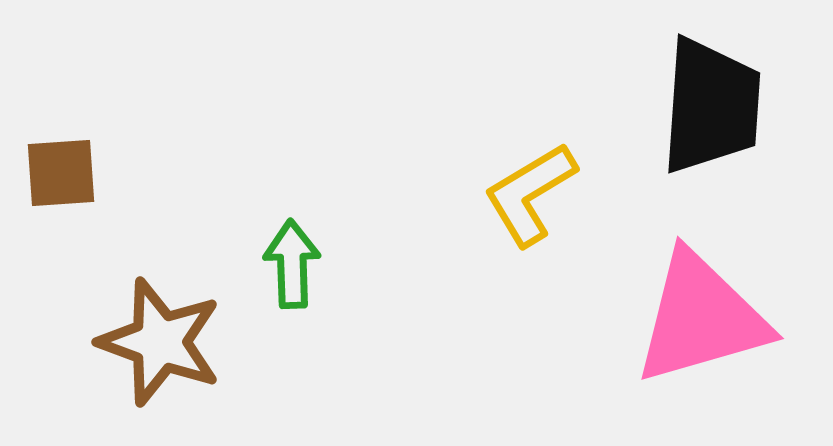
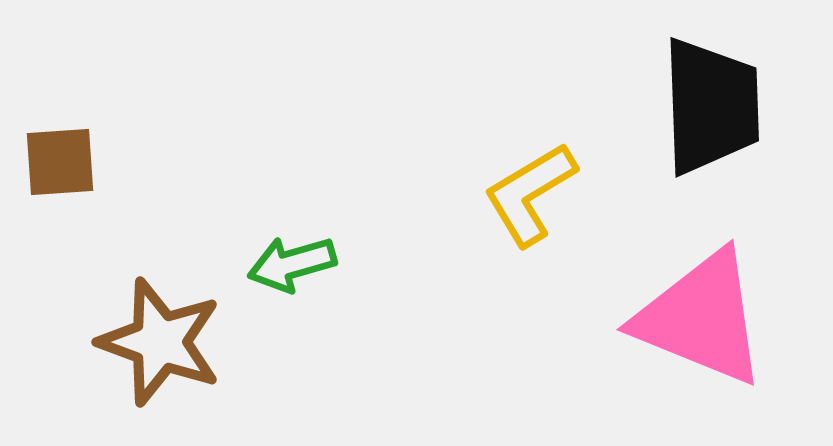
black trapezoid: rotated 6 degrees counterclockwise
brown square: moved 1 px left, 11 px up
green arrow: rotated 104 degrees counterclockwise
pink triangle: rotated 38 degrees clockwise
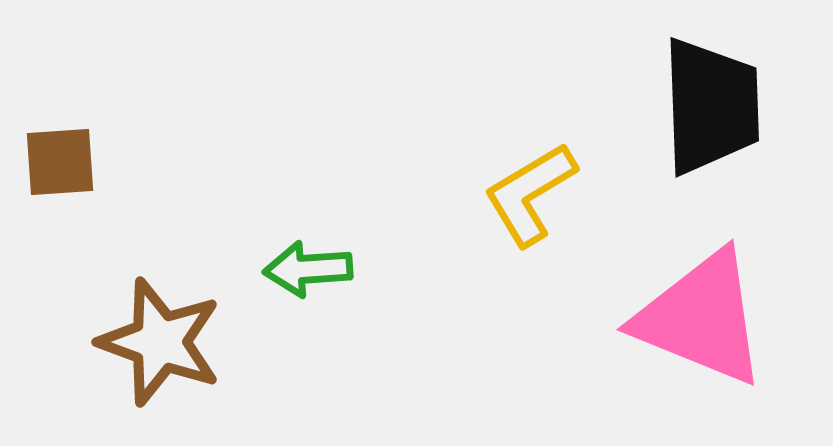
green arrow: moved 16 px right, 5 px down; rotated 12 degrees clockwise
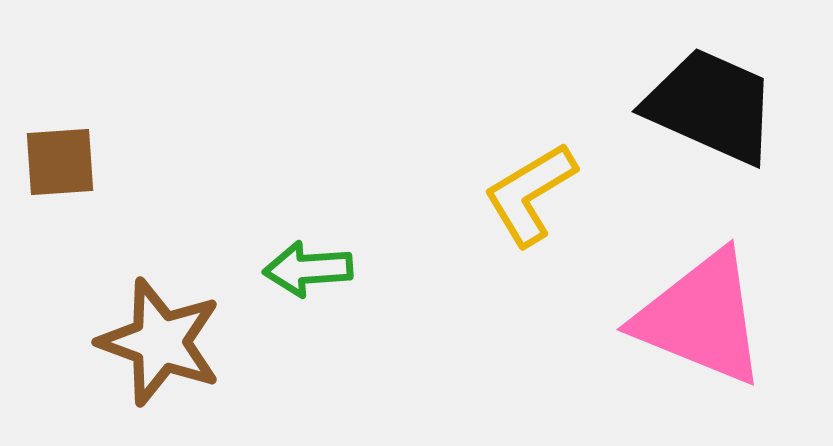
black trapezoid: rotated 64 degrees counterclockwise
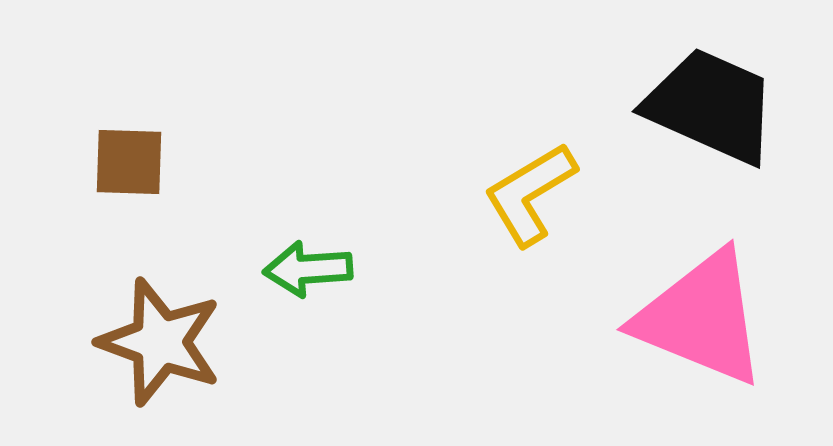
brown square: moved 69 px right; rotated 6 degrees clockwise
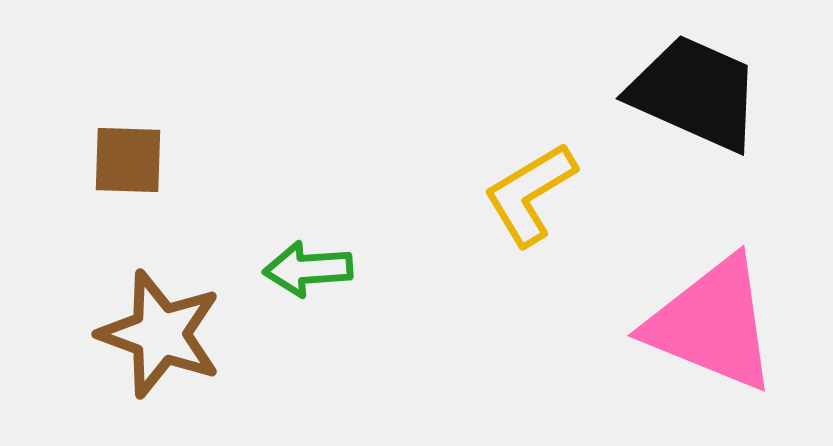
black trapezoid: moved 16 px left, 13 px up
brown square: moved 1 px left, 2 px up
pink triangle: moved 11 px right, 6 px down
brown star: moved 8 px up
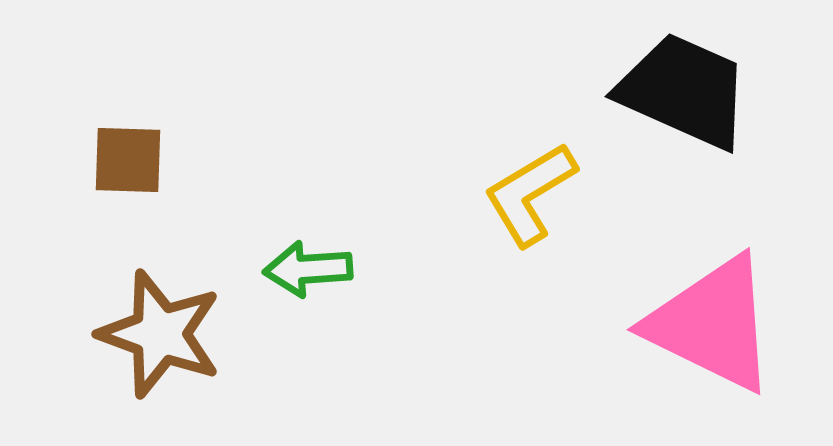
black trapezoid: moved 11 px left, 2 px up
pink triangle: rotated 4 degrees clockwise
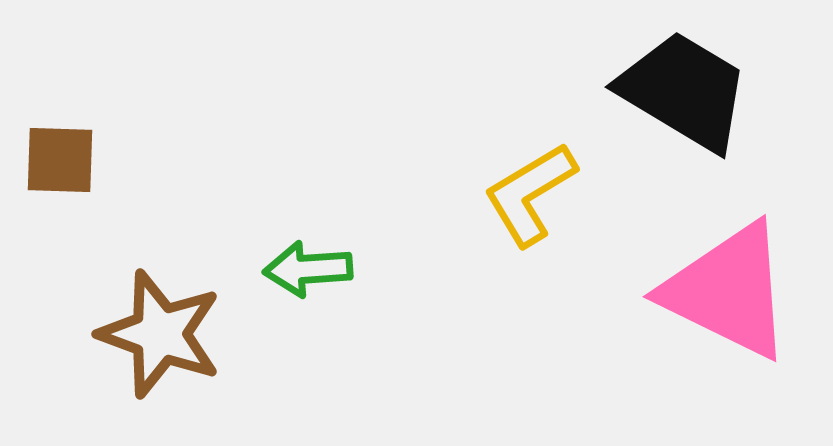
black trapezoid: rotated 7 degrees clockwise
brown square: moved 68 px left
pink triangle: moved 16 px right, 33 px up
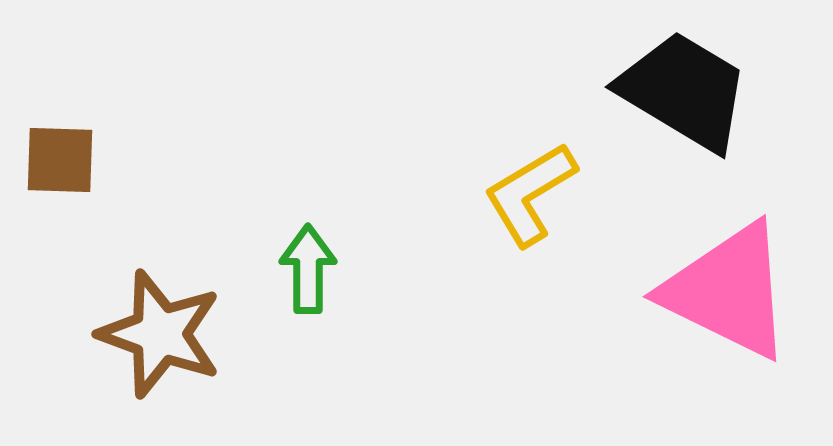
green arrow: rotated 94 degrees clockwise
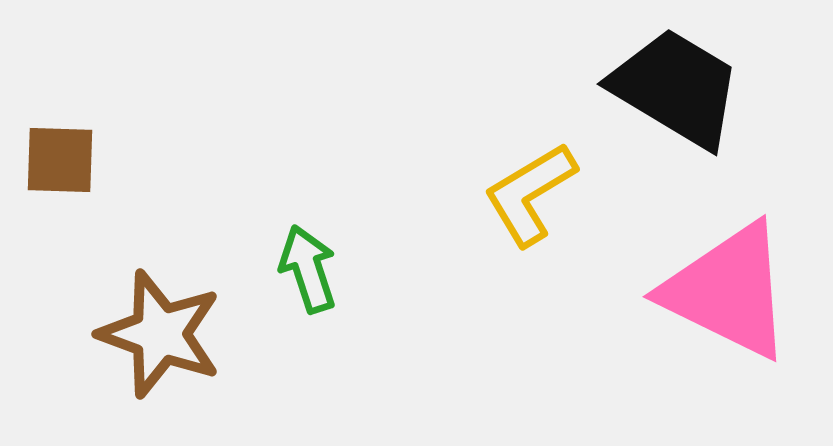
black trapezoid: moved 8 px left, 3 px up
green arrow: rotated 18 degrees counterclockwise
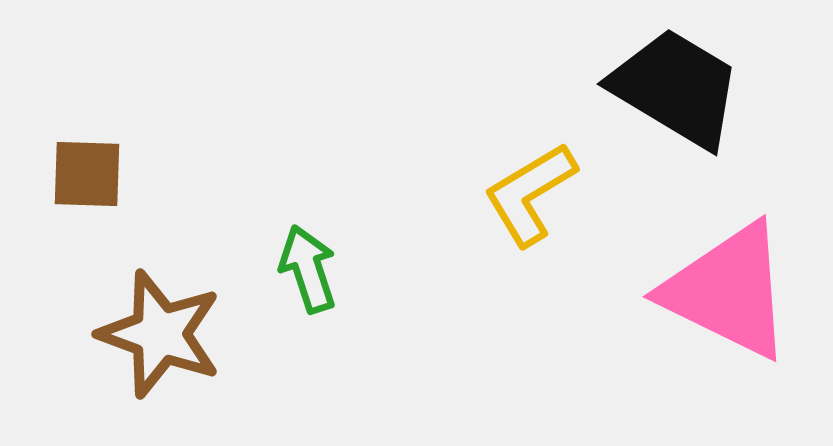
brown square: moved 27 px right, 14 px down
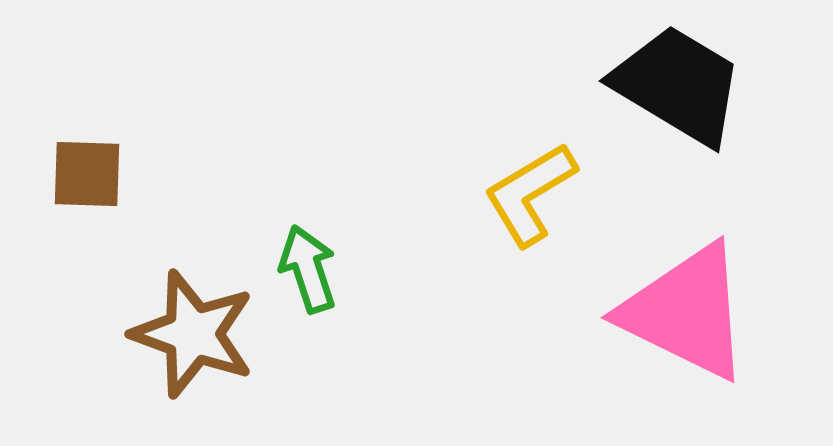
black trapezoid: moved 2 px right, 3 px up
pink triangle: moved 42 px left, 21 px down
brown star: moved 33 px right
